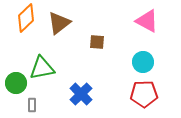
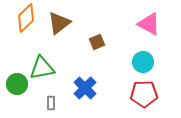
pink triangle: moved 2 px right, 3 px down
brown square: rotated 28 degrees counterclockwise
green circle: moved 1 px right, 1 px down
blue cross: moved 4 px right, 6 px up
gray rectangle: moved 19 px right, 2 px up
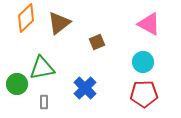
gray rectangle: moved 7 px left, 1 px up
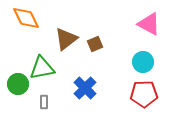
orange diamond: rotated 72 degrees counterclockwise
brown triangle: moved 7 px right, 16 px down
brown square: moved 2 px left, 2 px down
green circle: moved 1 px right
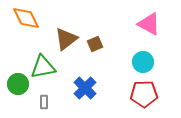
green triangle: moved 1 px right, 1 px up
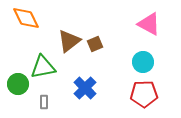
brown triangle: moved 3 px right, 2 px down
